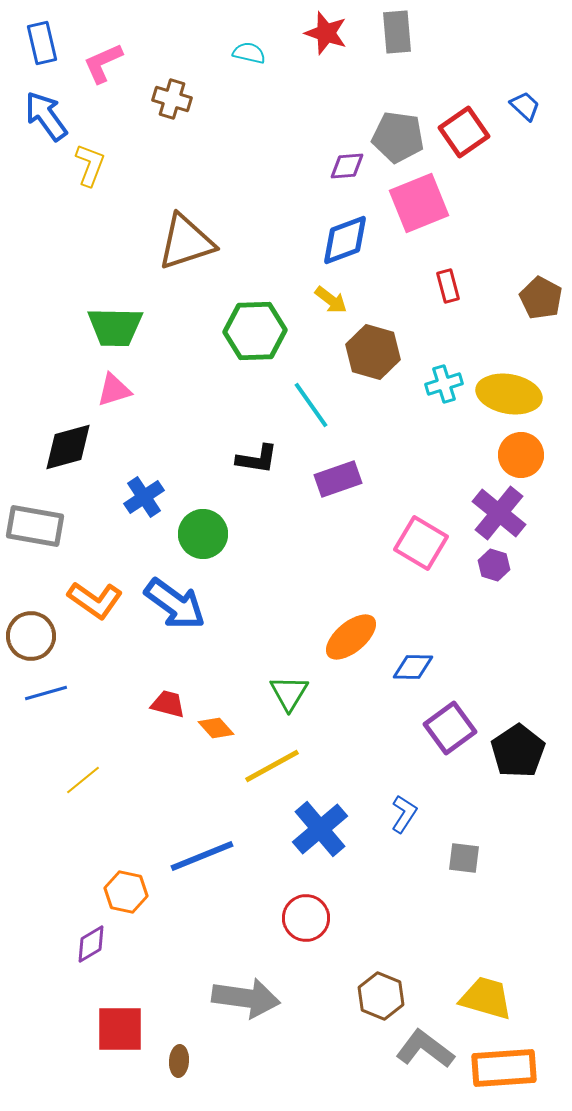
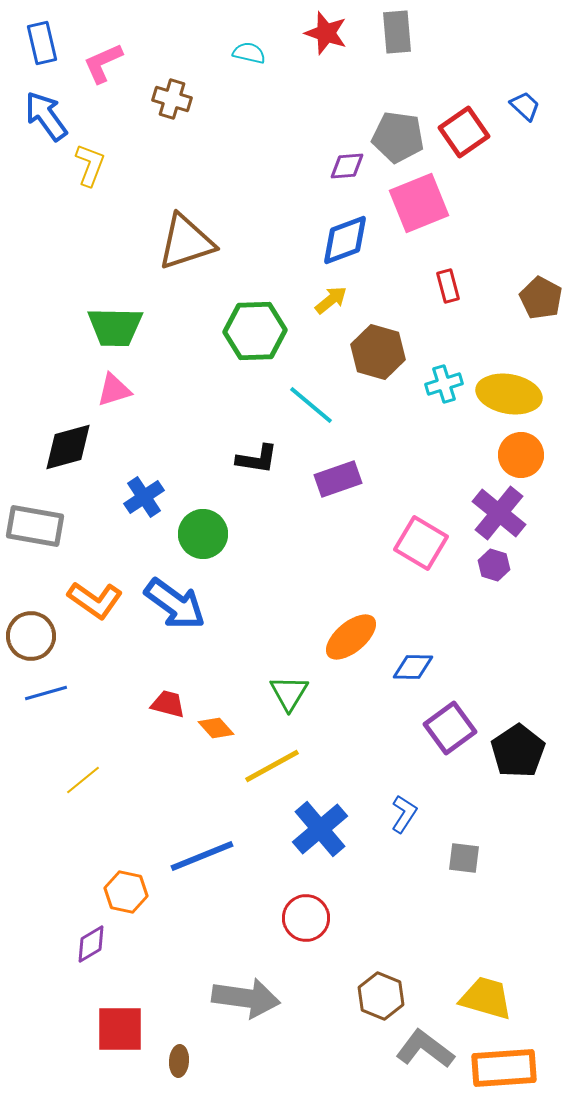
yellow arrow at (331, 300): rotated 76 degrees counterclockwise
brown hexagon at (373, 352): moved 5 px right
cyan line at (311, 405): rotated 15 degrees counterclockwise
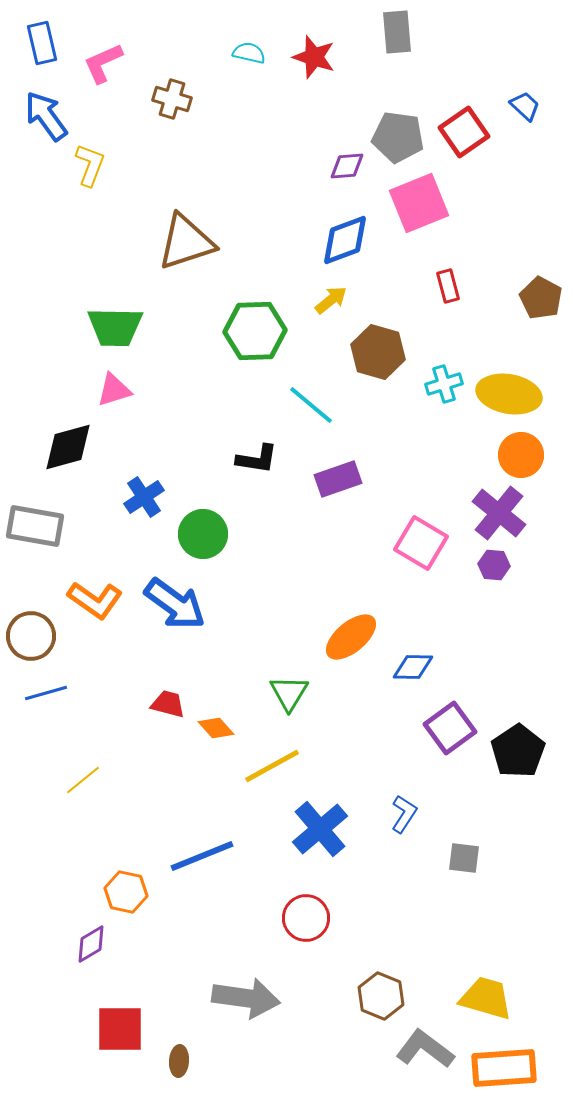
red star at (326, 33): moved 12 px left, 24 px down
purple hexagon at (494, 565): rotated 12 degrees counterclockwise
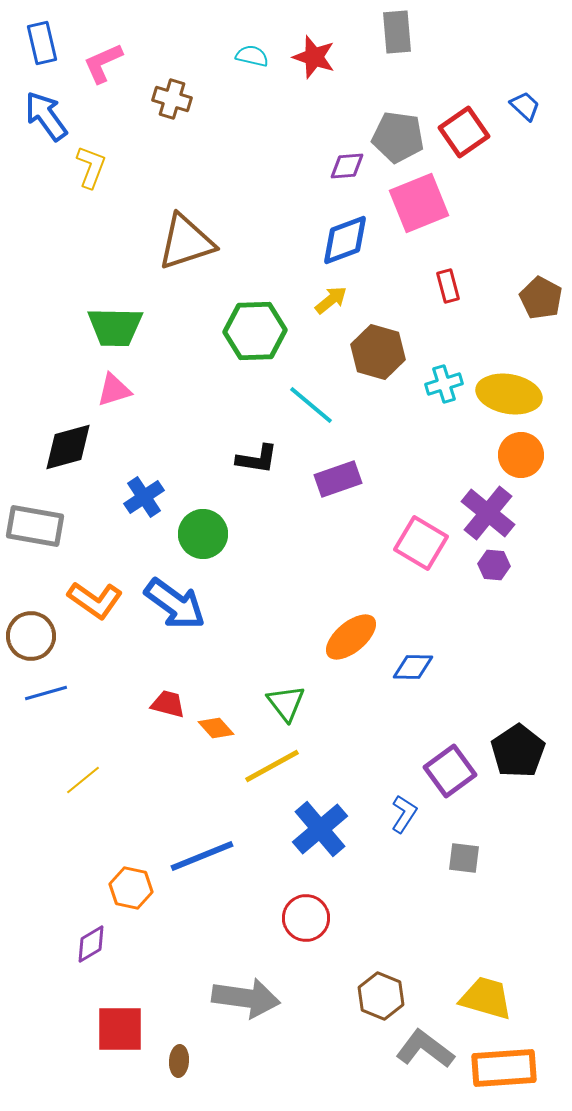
cyan semicircle at (249, 53): moved 3 px right, 3 px down
yellow L-shape at (90, 165): moved 1 px right, 2 px down
purple cross at (499, 513): moved 11 px left
green triangle at (289, 693): moved 3 px left, 10 px down; rotated 9 degrees counterclockwise
purple square at (450, 728): moved 43 px down
orange hexagon at (126, 892): moved 5 px right, 4 px up
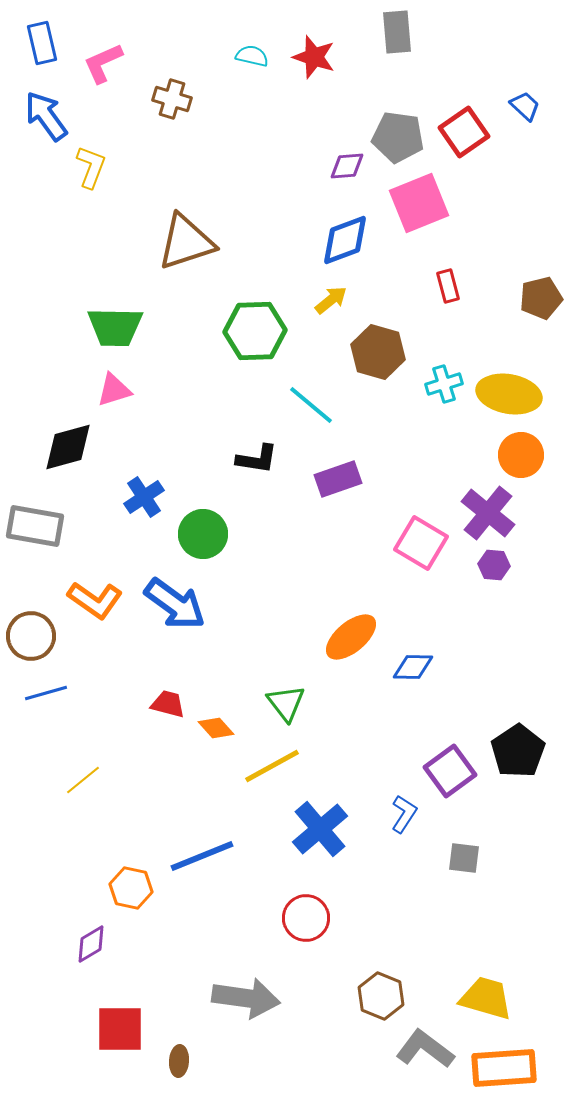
brown pentagon at (541, 298): rotated 30 degrees clockwise
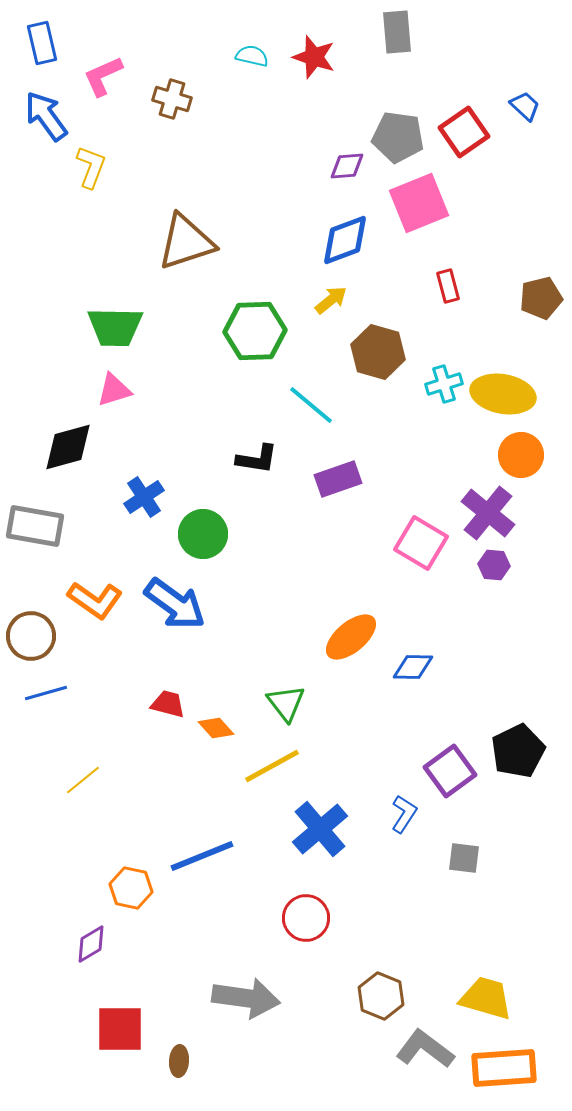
pink L-shape at (103, 63): moved 13 px down
yellow ellipse at (509, 394): moved 6 px left
black pentagon at (518, 751): rotated 8 degrees clockwise
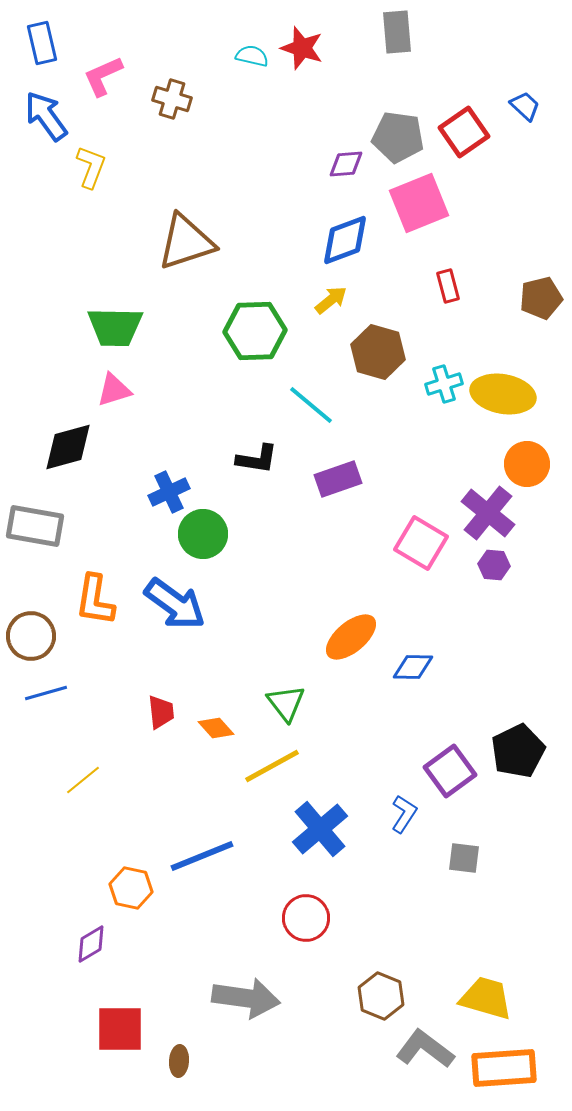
red star at (314, 57): moved 12 px left, 9 px up
purple diamond at (347, 166): moved 1 px left, 2 px up
orange circle at (521, 455): moved 6 px right, 9 px down
blue cross at (144, 497): moved 25 px right, 5 px up; rotated 9 degrees clockwise
orange L-shape at (95, 600): rotated 64 degrees clockwise
red trapezoid at (168, 704): moved 7 px left, 8 px down; rotated 69 degrees clockwise
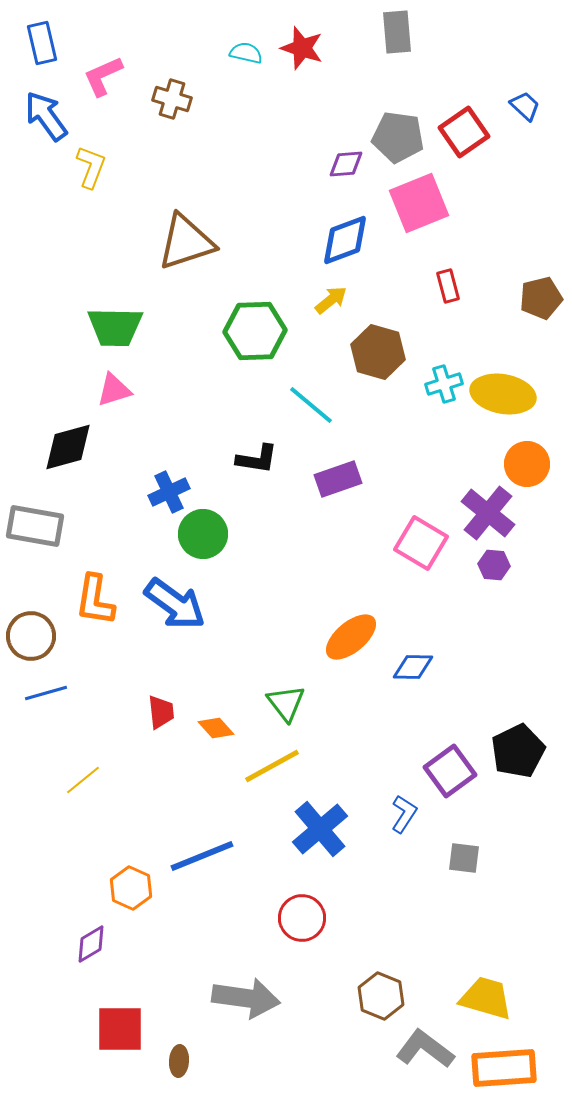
cyan semicircle at (252, 56): moved 6 px left, 3 px up
orange hexagon at (131, 888): rotated 12 degrees clockwise
red circle at (306, 918): moved 4 px left
